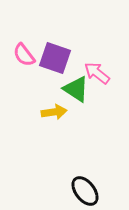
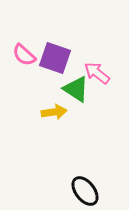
pink semicircle: rotated 10 degrees counterclockwise
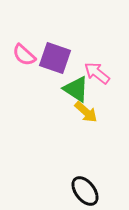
yellow arrow: moved 32 px right; rotated 50 degrees clockwise
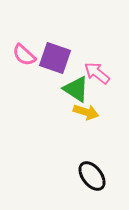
yellow arrow: rotated 25 degrees counterclockwise
black ellipse: moved 7 px right, 15 px up
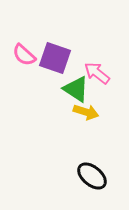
black ellipse: rotated 12 degrees counterclockwise
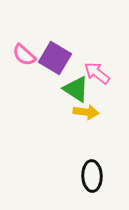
purple square: rotated 12 degrees clockwise
yellow arrow: rotated 10 degrees counterclockwise
black ellipse: rotated 48 degrees clockwise
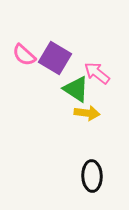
yellow arrow: moved 1 px right, 1 px down
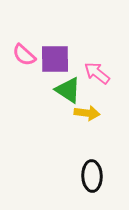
purple square: moved 1 px down; rotated 32 degrees counterclockwise
green triangle: moved 8 px left, 1 px down
